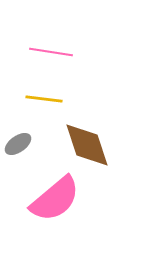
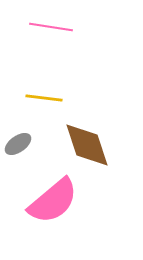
pink line: moved 25 px up
yellow line: moved 1 px up
pink semicircle: moved 2 px left, 2 px down
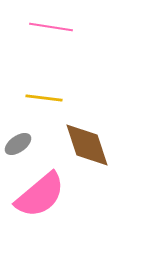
pink semicircle: moved 13 px left, 6 px up
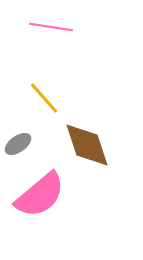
yellow line: rotated 42 degrees clockwise
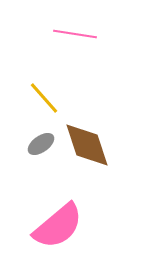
pink line: moved 24 px right, 7 px down
gray ellipse: moved 23 px right
pink semicircle: moved 18 px right, 31 px down
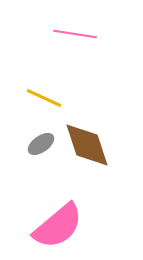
yellow line: rotated 24 degrees counterclockwise
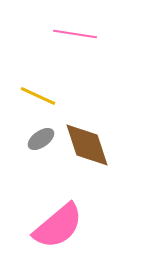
yellow line: moved 6 px left, 2 px up
gray ellipse: moved 5 px up
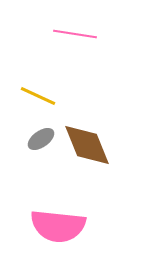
brown diamond: rotated 4 degrees counterclockwise
pink semicircle: rotated 46 degrees clockwise
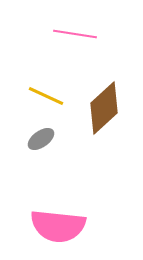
yellow line: moved 8 px right
brown diamond: moved 17 px right, 37 px up; rotated 70 degrees clockwise
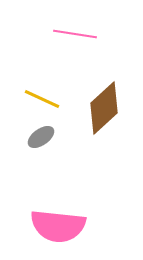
yellow line: moved 4 px left, 3 px down
gray ellipse: moved 2 px up
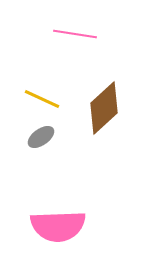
pink semicircle: rotated 8 degrees counterclockwise
